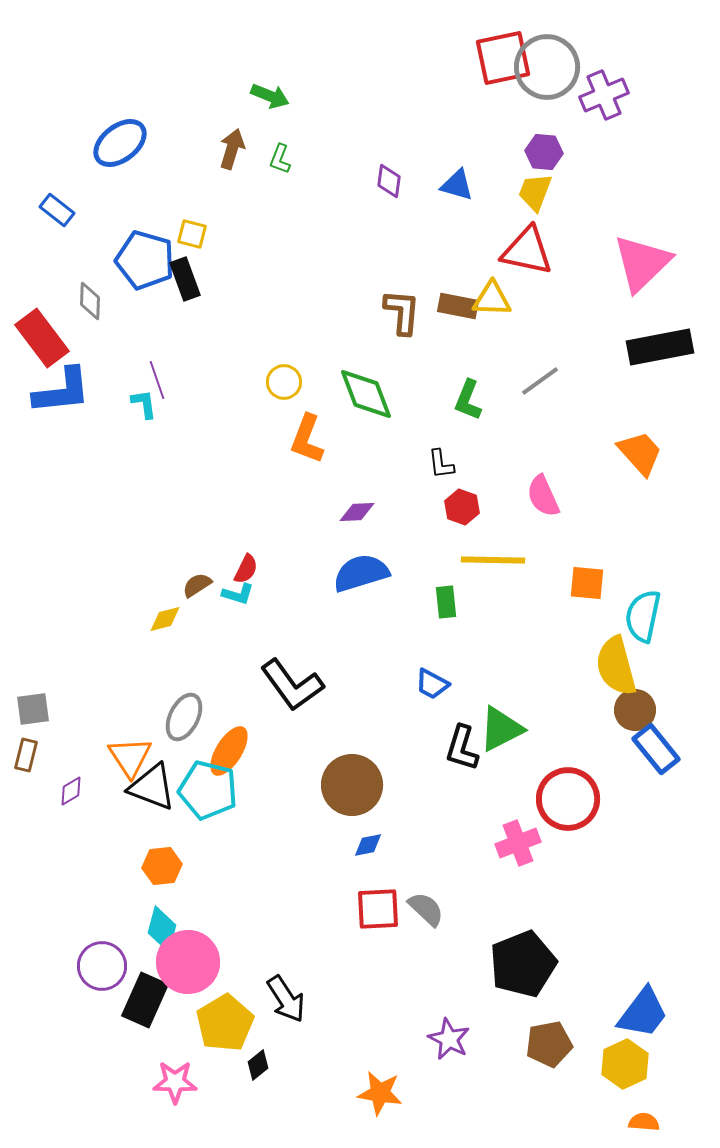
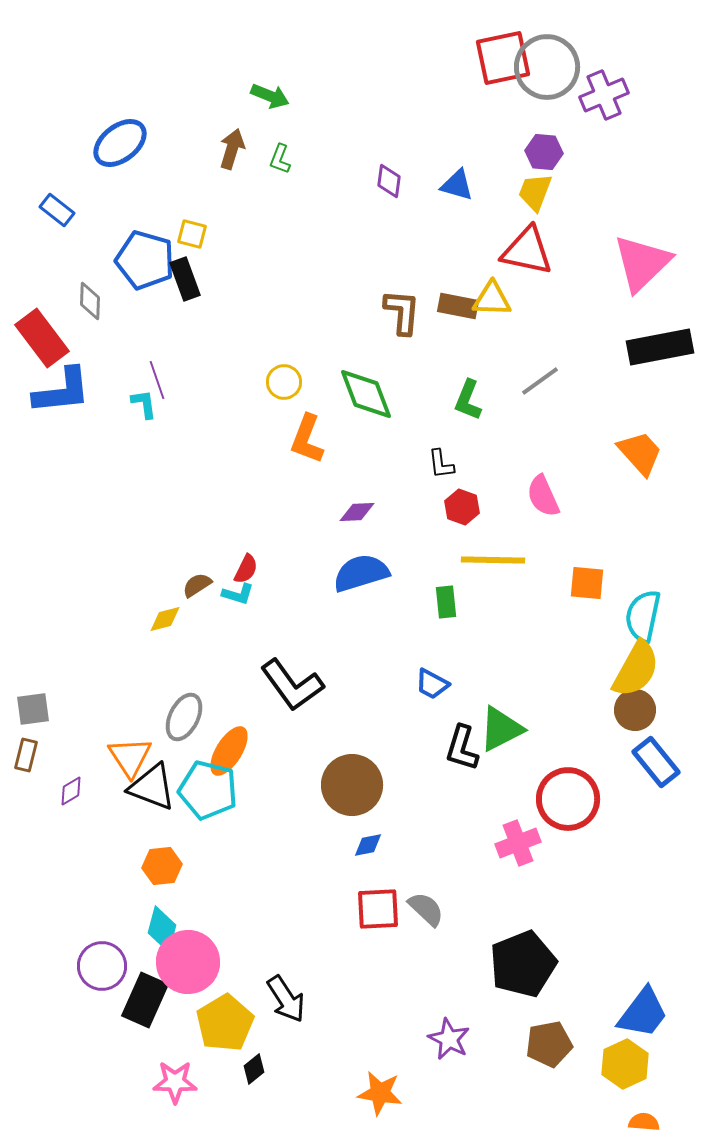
yellow semicircle at (616, 666): moved 20 px right, 3 px down; rotated 136 degrees counterclockwise
blue rectangle at (656, 749): moved 13 px down
black diamond at (258, 1065): moved 4 px left, 4 px down
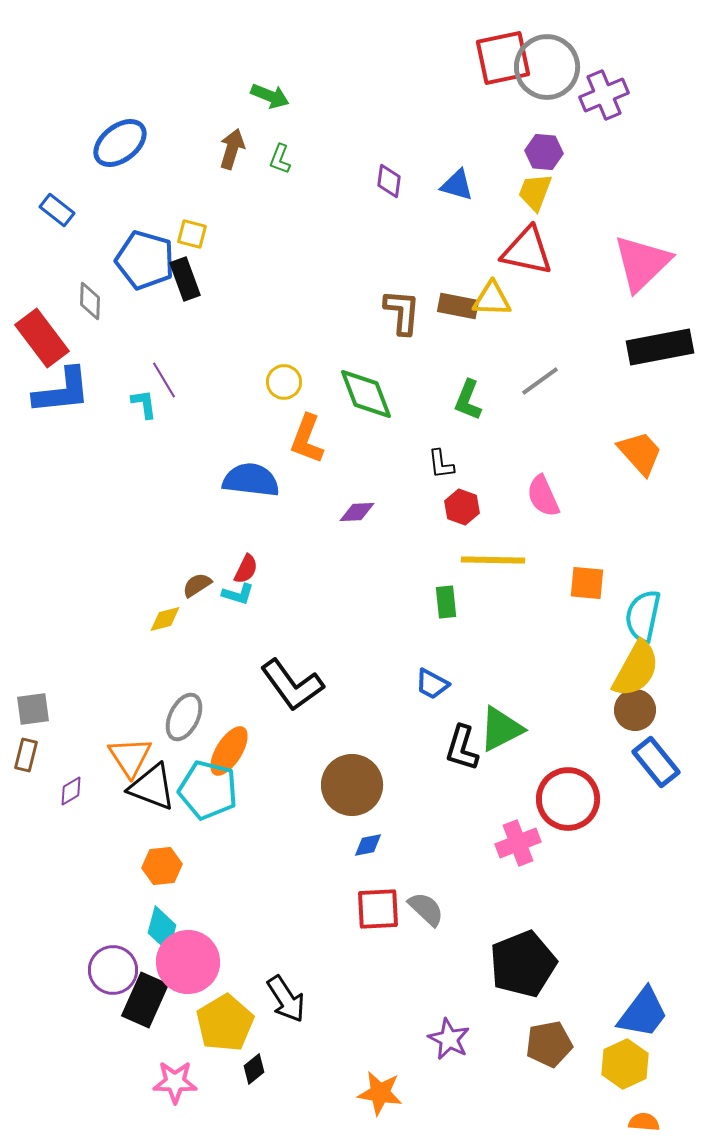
purple line at (157, 380): moved 7 px right; rotated 12 degrees counterclockwise
blue semicircle at (361, 573): moved 110 px left, 93 px up; rotated 24 degrees clockwise
purple circle at (102, 966): moved 11 px right, 4 px down
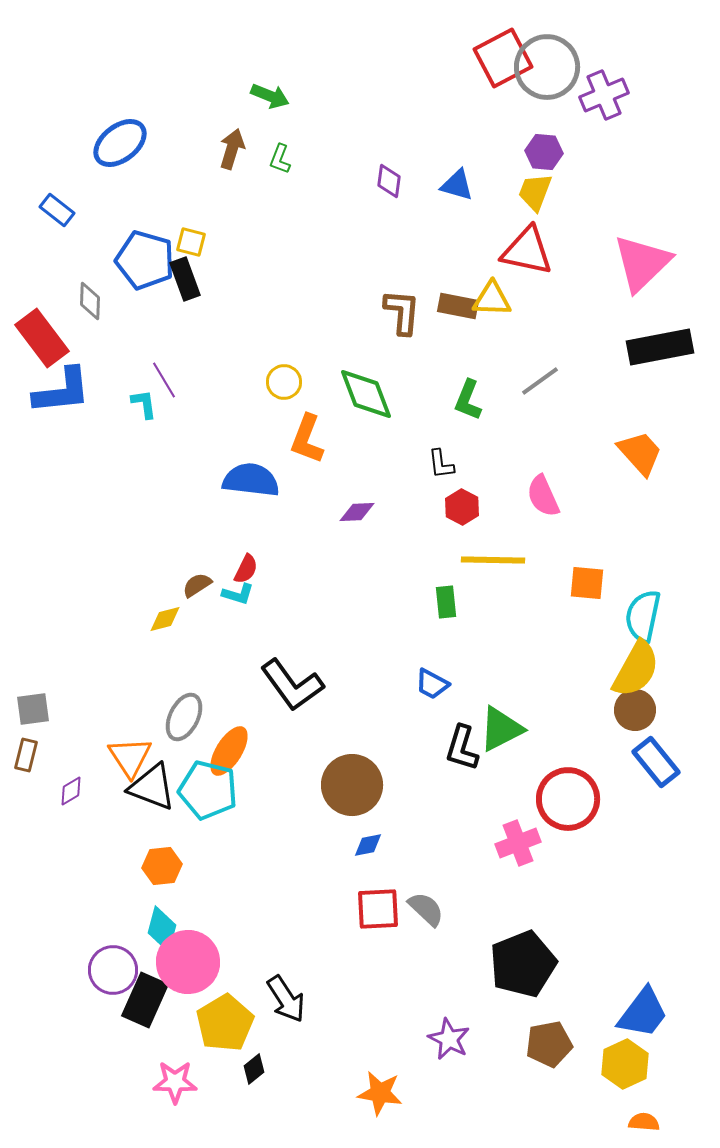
red square at (503, 58): rotated 16 degrees counterclockwise
yellow square at (192, 234): moved 1 px left, 8 px down
red hexagon at (462, 507): rotated 8 degrees clockwise
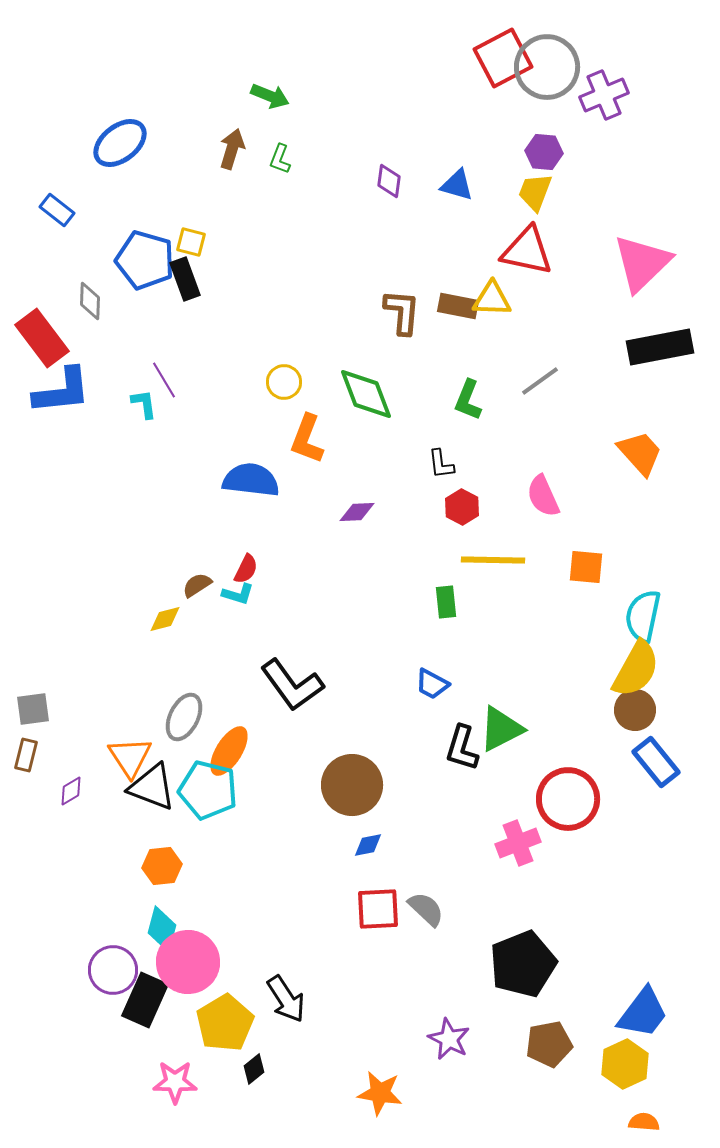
orange square at (587, 583): moved 1 px left, 16 px up
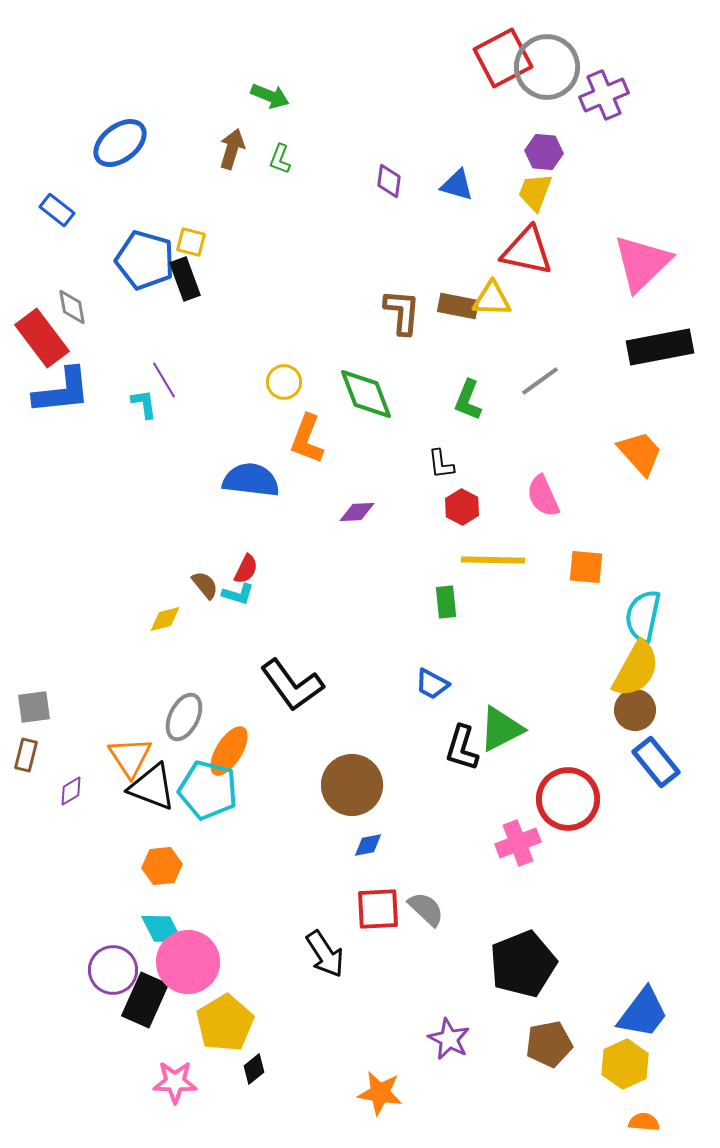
gray diamond at (90, 301): moved 18 px left, 6 px down; rotated 12 degrees counterclockwise
brown semicircle at (197, 585): moved 8 px right; rotated 84 degrees clockwise
gray square at (33, 709): moved 1 px right, 2 px up
cyan diamond at (162, 929): rotated 42 degrees counterclockwise
black arrow at (286, 999): moved 39 px right, 45 px up
